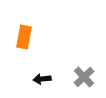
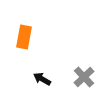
black arrow: rotated 36 degrees clockwise
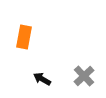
gray cross: moved 1 px up
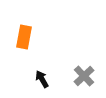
black arrow: rotated 30 degrees clockwise
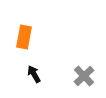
black arrow: moved 8 px left, 5 px up
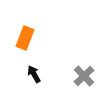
orange rectangle: moved 1 px right, 1 px down; rotated 10 degrees clockwise
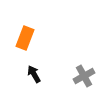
gray cross: rotated 15 degrees clockwise
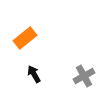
orange rectangle: rotated 30 degrees clockwise
